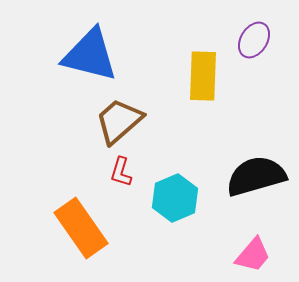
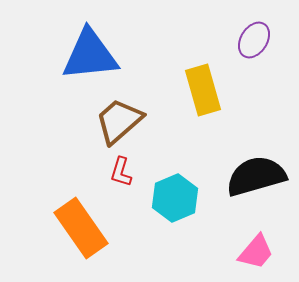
blue triangle: rotated 20 degrees counterclockwise
yellow rectangle: moved 14 px down; rotated 18 degrees counterclockwise
pink trapezoid: moved 3 px right, 3 px up
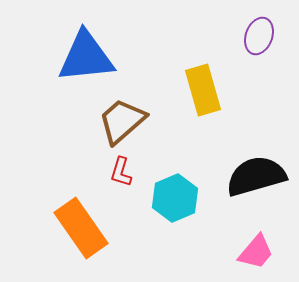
purple ellipse: moved 5 px right, 4 px up; rotated 12 degrees counterclockwise
blue triangle: moved 4 px left, 2 px down
brown trapezoid: moved 3 px right
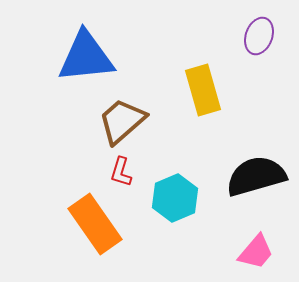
orange rectangle: moved 14 px right, 4 px up
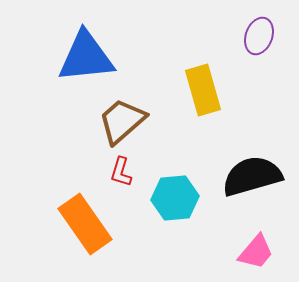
black semicircle: moved 4 px left
cyan hexagon: rotated 18 degrees clockwise
orange rectangle: moved 10 px left
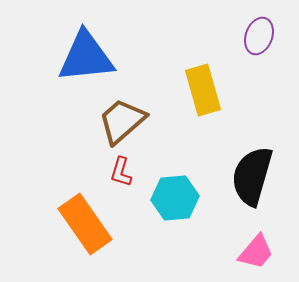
black semicircle: rotated 58 degrees counterclockwise
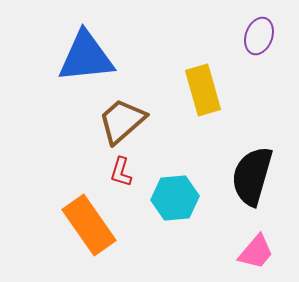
orange rectangle: moved 4 px right, 1 px down
